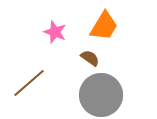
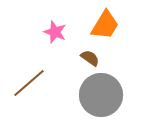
orange trapezoid: moved 1 px right, 1 px up
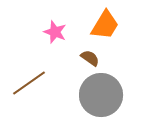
brown line: rotated 6 degrees clockwise
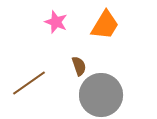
pink star: moved 1 px right, 10 px up
brown semicircle: moved 11 px left, 8 px down; rotated 36 degrees clockwise
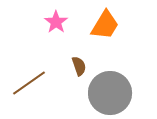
pink star: rotated 15 degrees clockwise
gray circle: moved 9 px right, 2 px up
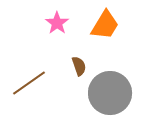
pink star: moved 1 px right, 1 px down
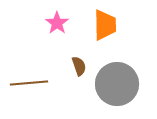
orange trapezoid: rotated 32 degrees counterclockwise
brown line: rotated 30 degrees clockwise
gray circle: moved 7 px right, 9 px up
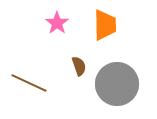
brown line: rotated 30 degrees clockwise
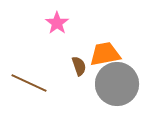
orange trapezoid: moved 29 px down; rotated 100 degrees counterclockwise
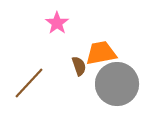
orange trapezoid: moved 4 px left, 1 px up
brown line: rotated 72 degrees counterclockwise
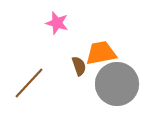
pink star: rotated 20 degrees counterclockwise
